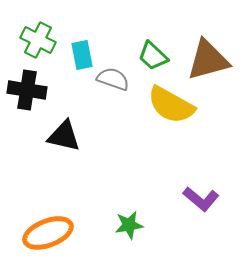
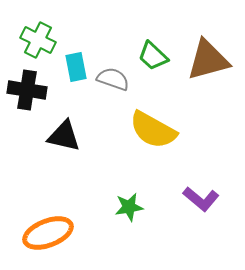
cyan rectangle: moved 6 px left, 12 px down
yellow semicircle: moved 18 px left, 25 px down
green star: moved 18 px up
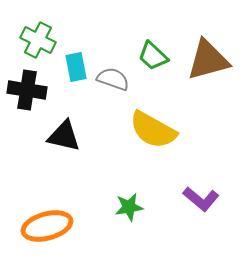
orange ellipse: moved 1 px left, 7 px up; rotated 6 degrees clockwise
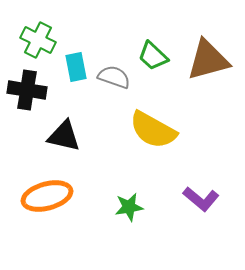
gray semicircle: moved 1 px right, 2 px up
orange ellipse: moved 30 px up
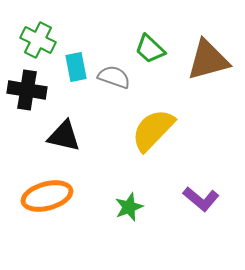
green trapezoid: moved 3 px left, 7 px up
yellow semicircle: rotated 105 degrees clockwise
green star: rotated 12 degrees counterclockwise
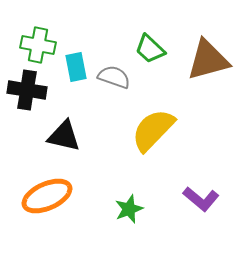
green cross: moved 5 px down; rotated 16 degrees counterclockwise
orange ellipse: rotated 9 degrees counterclockwise
green star: moved 2 px down
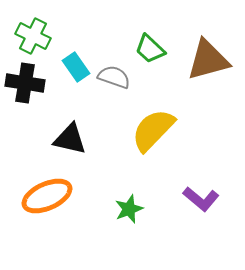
green cross: moved 5 px left, 9 px up; rotated 16 degrees clockwise
cyan rectangle: rotated 24 degrees counterclockwise
black cross: moved 2 px left, 7 px up
black triangle: moved 6 px right, 3 px down
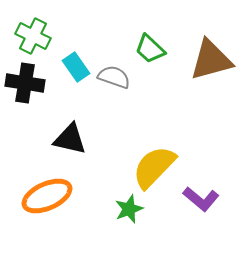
brown triangle: moved 3 px right
yellow semicircle: moved 1 px right, 37 px down
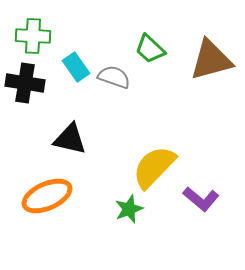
green cross: rotated 24 degrees counterclockwise
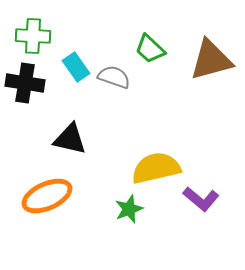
yellow semicircle: moved 2 px right, 1 px down; rotated 33 degrees clockwise
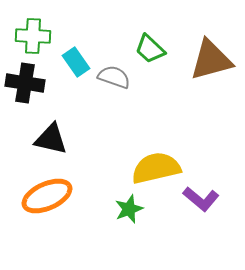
cyan rectangle: moved 5 px up
black triangle: moved 19 px left
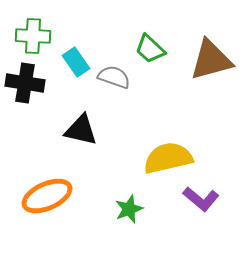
black triangle: moved 30 px right, 9 px up
yellow semicircle: moved 12 px right, 10 px up
